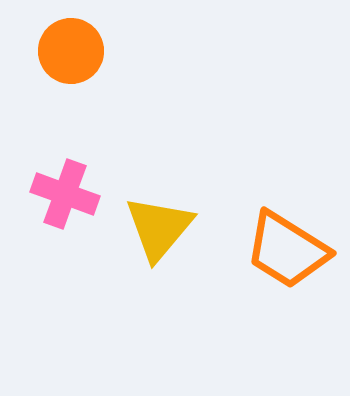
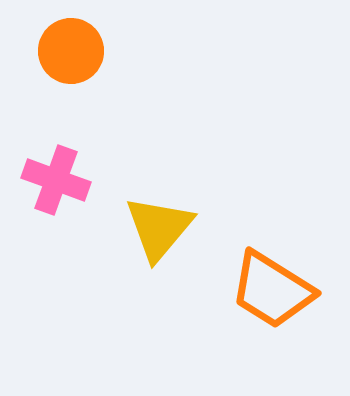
pink cross: moved 9 px left, 14 px up
orange trapezoid: moved 15 px left, 40 px down
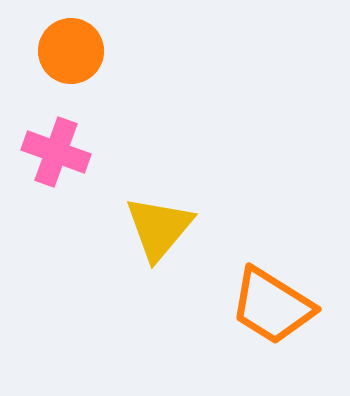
pink cross: moved 28 px up
orange trapezoid: moved 16 px down
